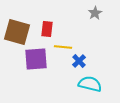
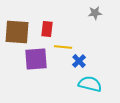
gray star: rotated 24 degrees clockwise
brown square: rotated 12 degrees counterclockwise
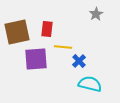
gray star: moved 1 px right, 1 px down; rotated 24 degrees counterclockwise
brown square: rotated 16 degrees counterclockwise
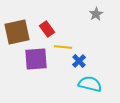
red rectangle: rotated 42 degrees counterclockwise
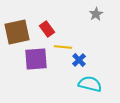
blue cross: moved 1 px up
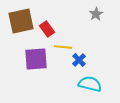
brown square: moved 4 px right, 11 px up
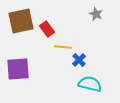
gray star: rotated 16 degrees counterclockwise
purple square: moved 18 px left, 10 px down
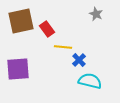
cyan semicircle: moved 3 px up
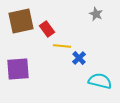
yellow line: moved 1 px left, 1 px up
blue cross: moved 2 px up
cyan semicircle: moved 10 px right
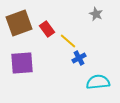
brown square: moved 2 px left, 2 px down; rotated 8 degrees counterclockwise
yellow line: moved 6 px right, 5 px up; rotated 36 degrees clockwise
blue cross: rotated 16 degrees clockwise
purple square: moved 4 px right, 6 px up
cyan semicircle: moved 2 px left, 1 px down; rotated 20 degrees counterclockwise
